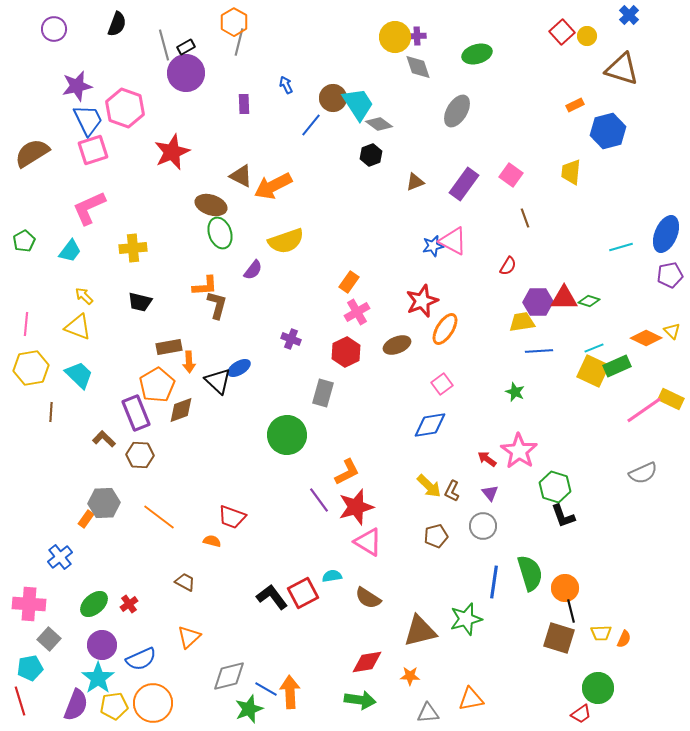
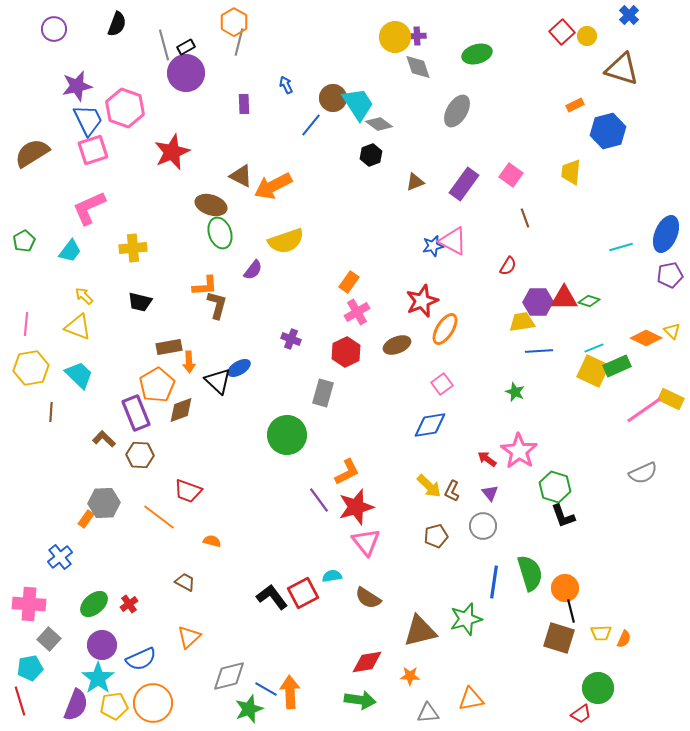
red trapezoid at (232, 517): moved 44 px left, 26 px up
pink triangle at (368, 542): moved 2 px left; rotated 20 degrees clockwise
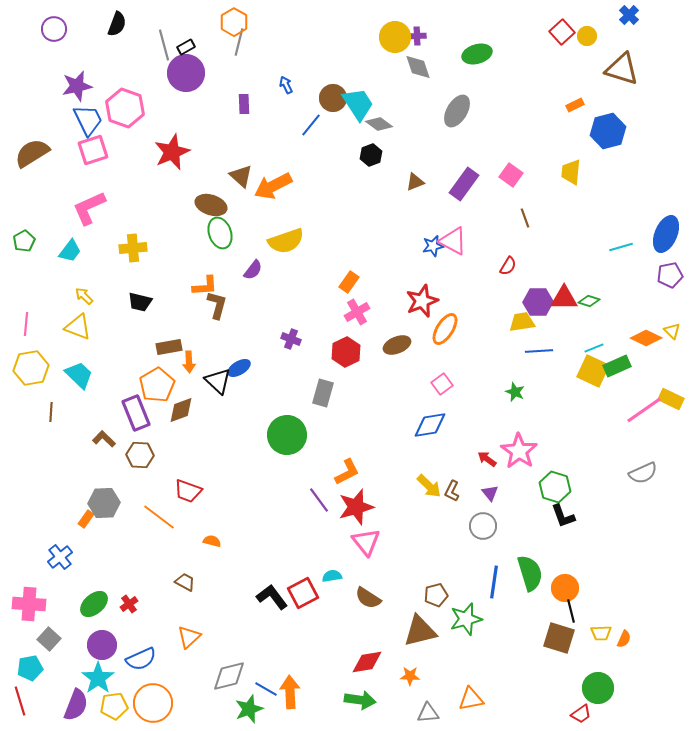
brown triangle at (241, 176): rotated 15 degrees clockwise
brown pentagon at (436, 536): moved 59 px down
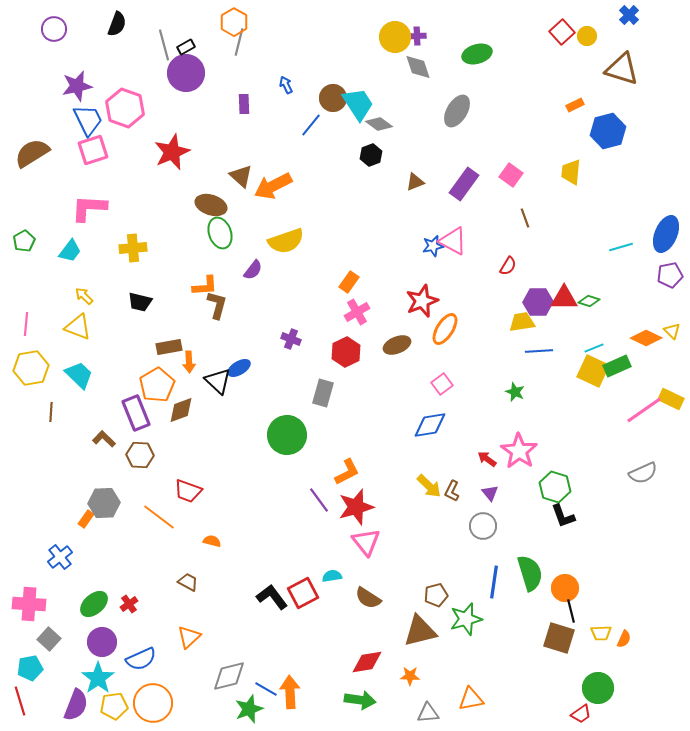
pink L-shape at (89, 208): rotated 27 degrees clockwise
brown trapezoid at (185, 582): moved 3 px right
purple circle at (102, 645): moved 3 px up
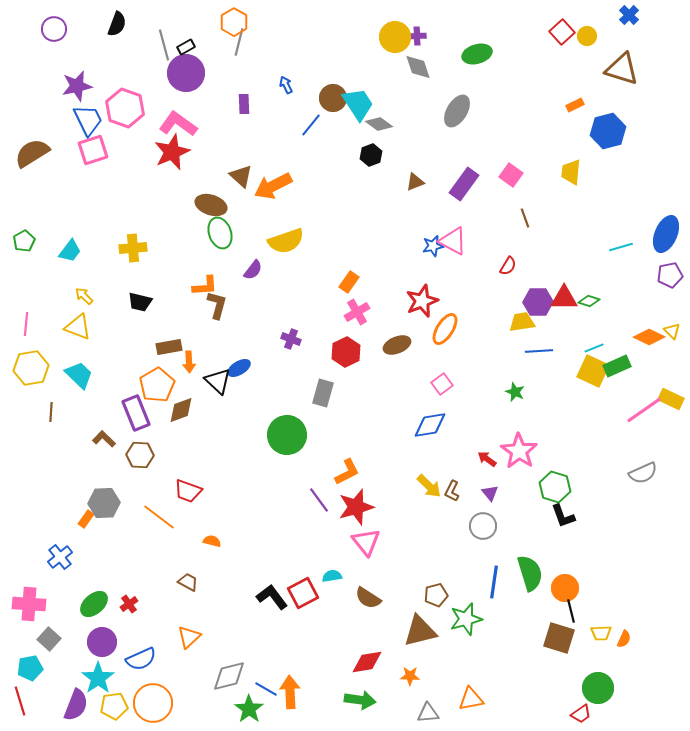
pink L-shape at (89, 208): moved 89 px right, 84 px up; rotated 33 degrees clockwise
orange diamond at (646, 338): moved 3 px right, 1 px up
green star at (249, 709): rotated 16 degrees counterclockwise
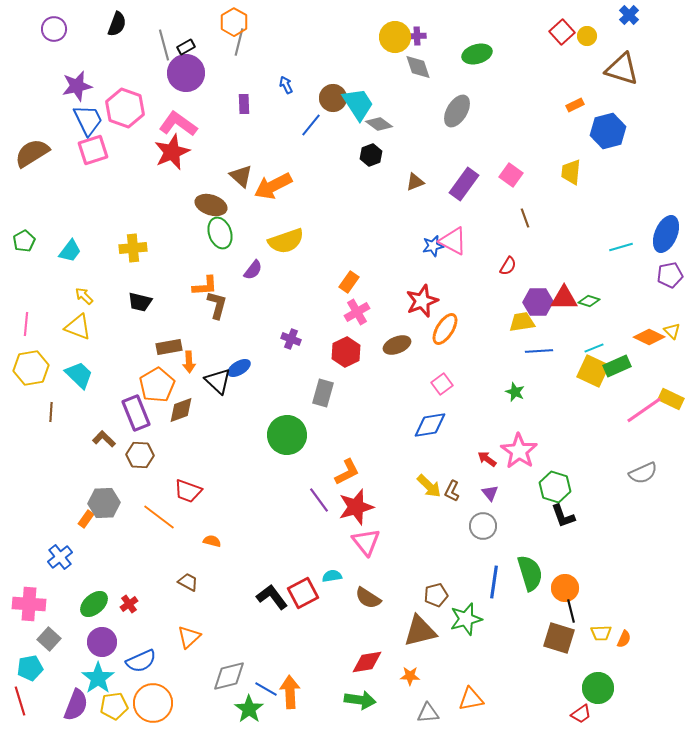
blue semicircle at (141, 659): moved 2 px down
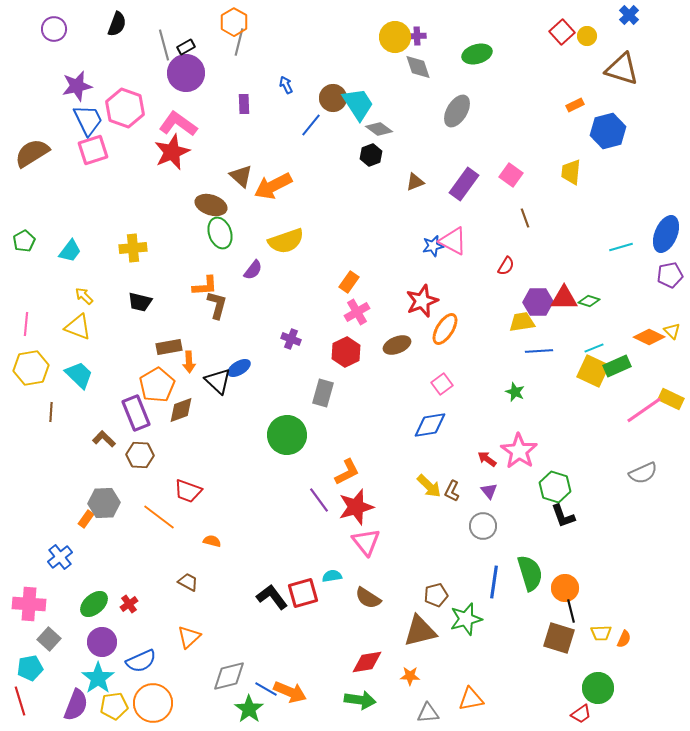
gray diamond at (379, 124): moved 5 px down
red semicircle at (508, 266): moved 2 px left
purple triangle at (490, 493): moved 1 px left, 2 px up
red square at (303, 593): rotated 12 degrees clockwise
orange arrow at (290, 692): rotated 116 degrees clockwise
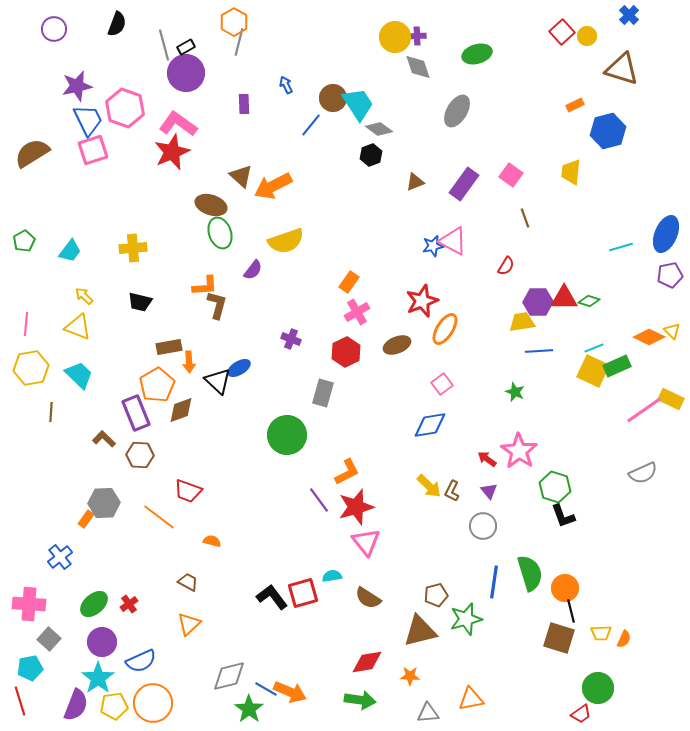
orange triangle at (189, 637): moved 13 px up
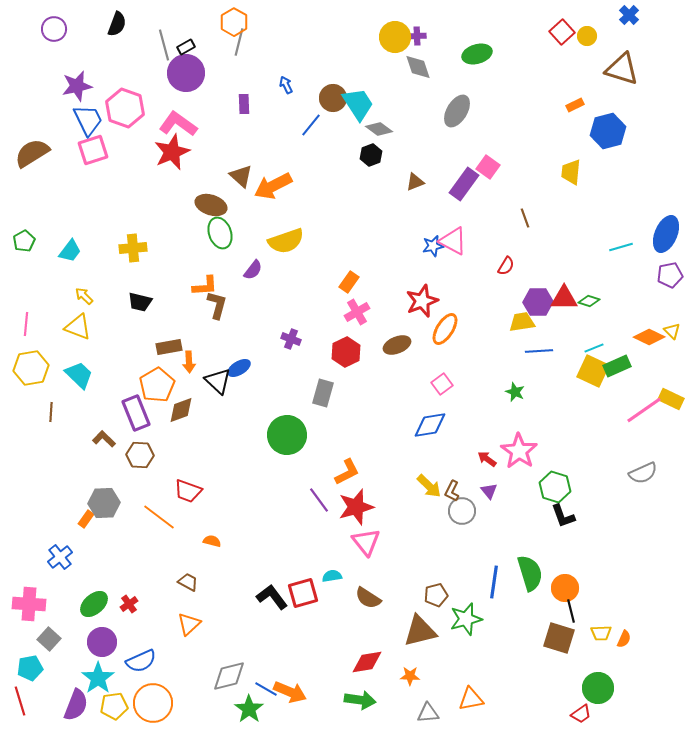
pink square at (511, 175): moved 23 px left, 8 px up
gray circle at (483, 526): moved 21 px left, 15 px up
